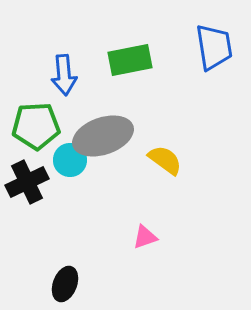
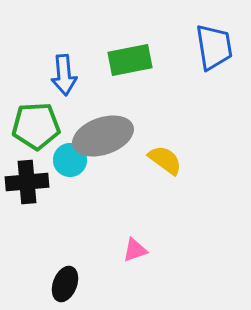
black cross: rotated 21 degrees clockwise
pink triangle: moved 10 px left, 13 px down
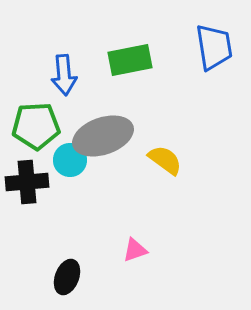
black ellipse: moved 2 px right, 7 px up
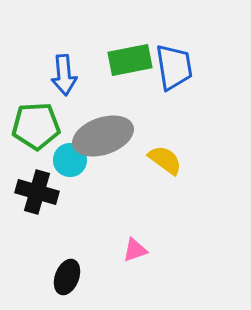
blue trapezoid: moved 40 px left, 20 px down
black cross: moved 10 px right, 10 px down; rotated 21 degrees clockwise
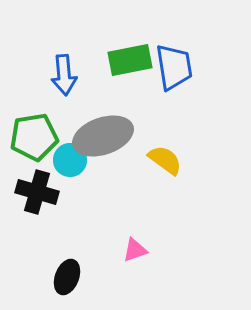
green pentagon: moved 2 px left, 11 px down; rotated 6 degrees counterclockwise
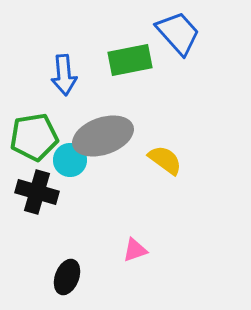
blue trapezoid: moved 4 px right, 34 px up; rotated 33 degrees counterclockwise
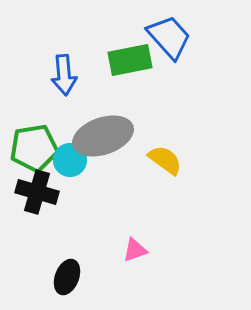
blue trapezoid: moved 9 px left, 4 px down
green pentagon: moved 11 px down
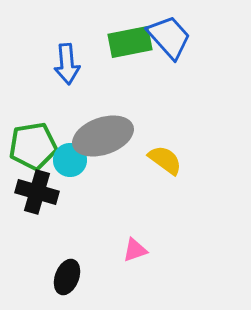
green rectangle: moved 18 px up
blue arrow: moved 3 px right, 11 px up
green pentagon: moved 1 px left, 2 px up
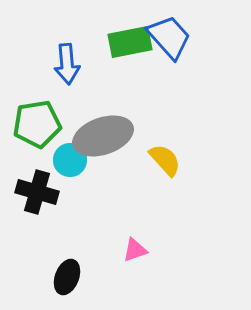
green pentagon: moved 4 px right, 22 px up
yellow semicircle: rotated 12 degrees clockwise
